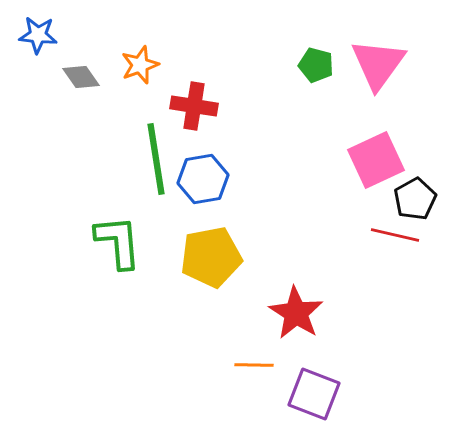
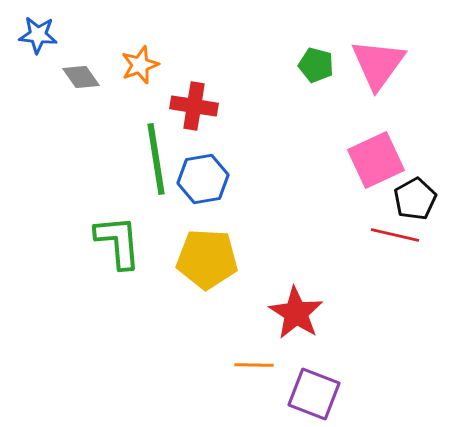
yellow pentagon: moved 4 px left, 2 px down; rotated 14 degrees clockwise
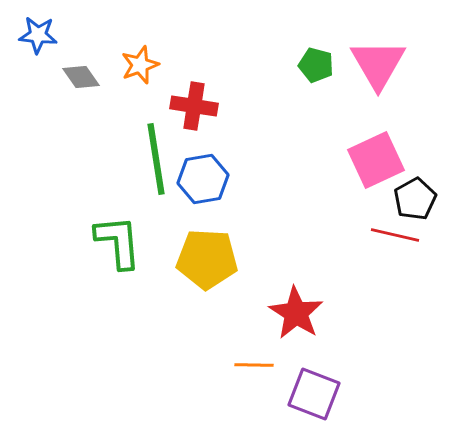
pink triangle: rotated 6 degrees counterclockwise
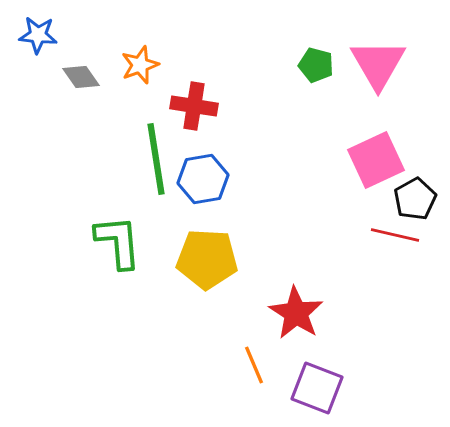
orange line: rotated 66 degrees clockwise
purple square: moved 3 px right, 6 px up
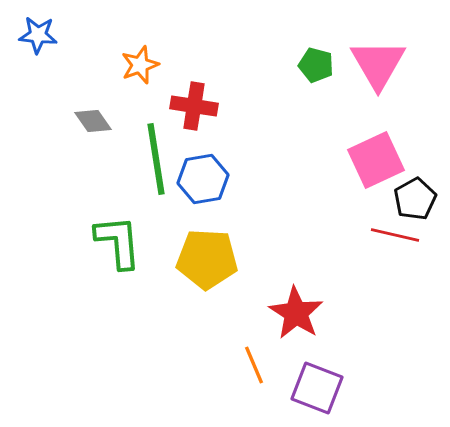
gray diamond: moved 12 px right, 44 px down
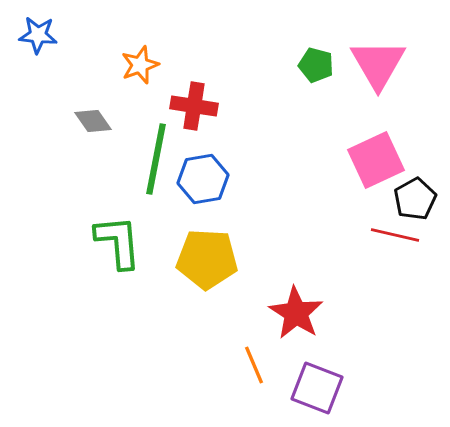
green line: rotated 20 degrees clockwise
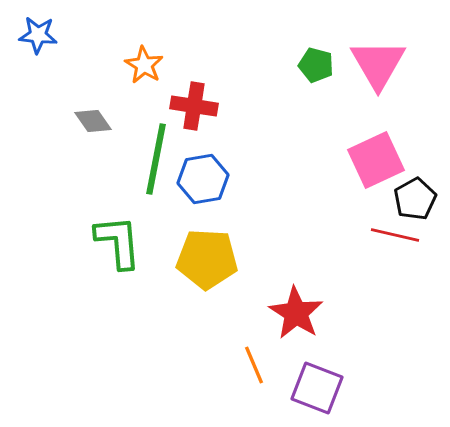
orange star: moved 4 px right; rotated 21 degrees counterclockwise
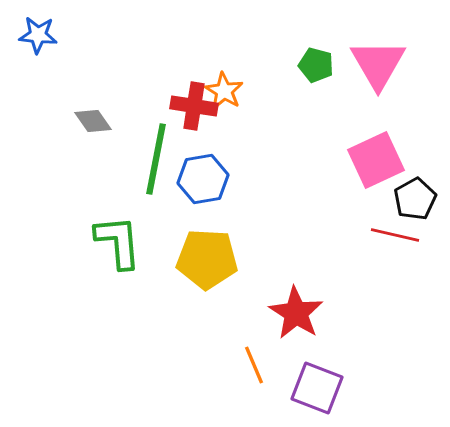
orange star: moved 80 px right, 26 px down
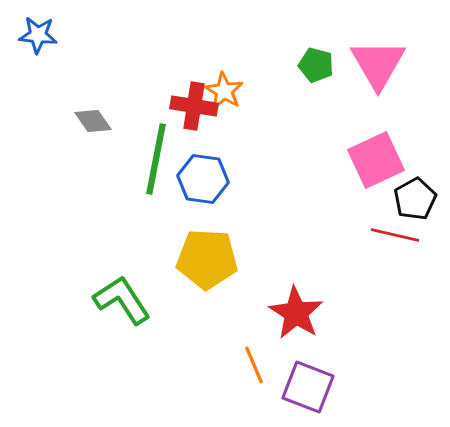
blue hexagon: rotated 18 degrees clockwise
green L-shape: moved 4 px right, 58 px down; rotated 28 degrees counterclockwise
purple square: moved 9 px left, 1 px up
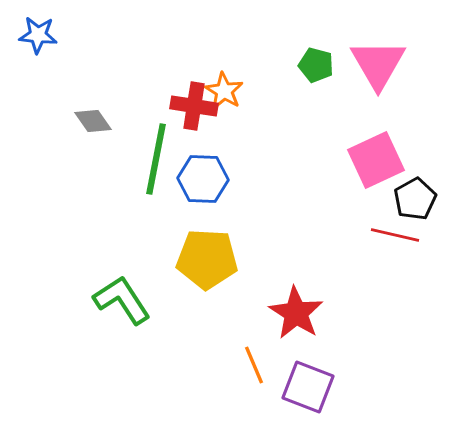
blue hexagon: rotated 6 degrees counterclockwise
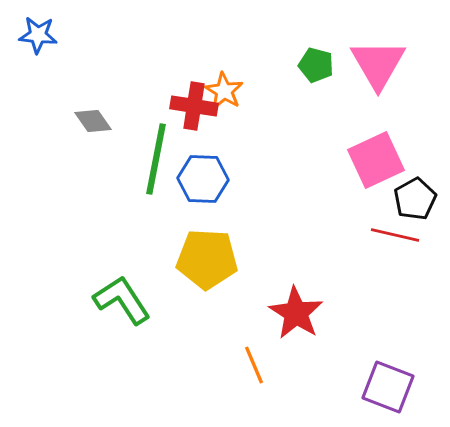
purple square: moved 80 px right
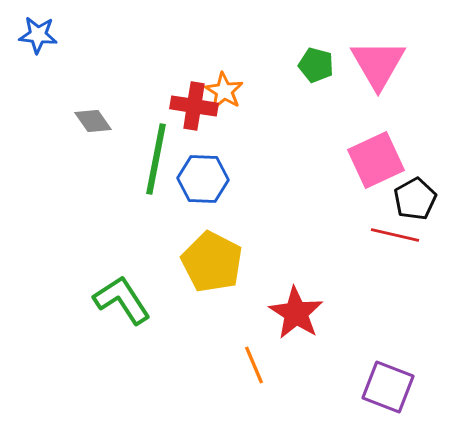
yellow pentagon: moved 5 px right, 3 px down; rotated 24 degrees clockwise
